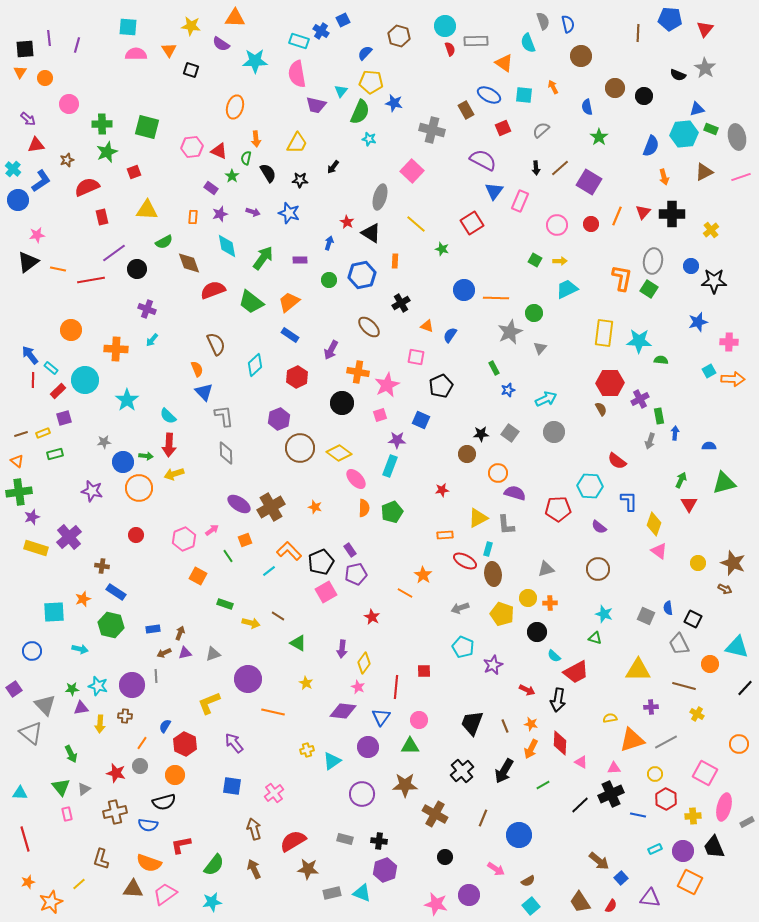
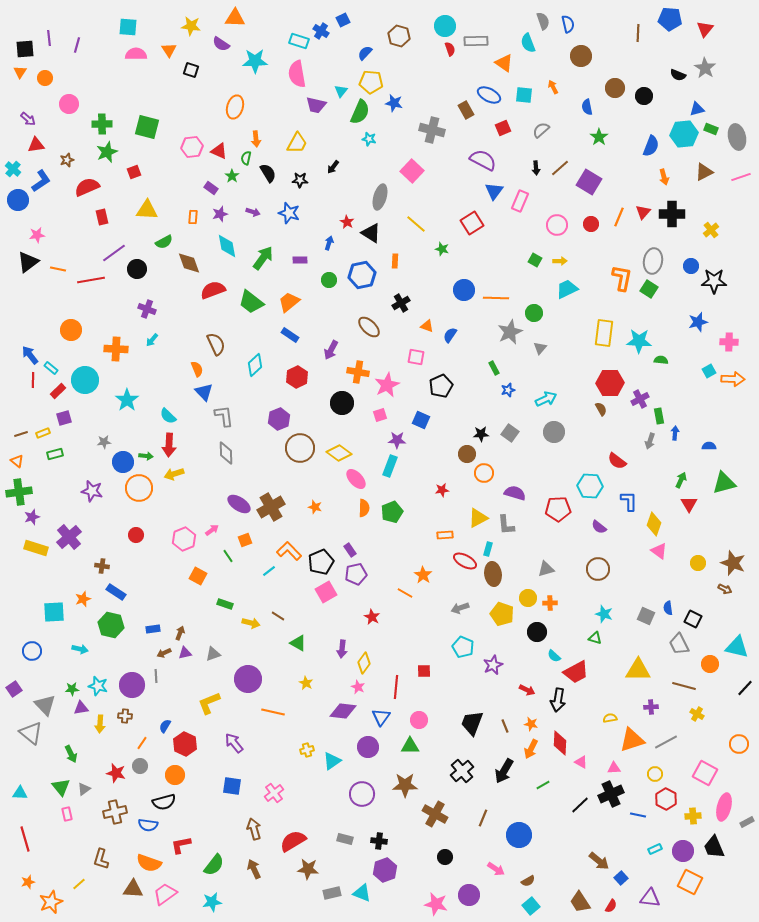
orange line at (617, 216): moved 2 px right, 1 px down
orange circle at (498, 473): moved 14 px left
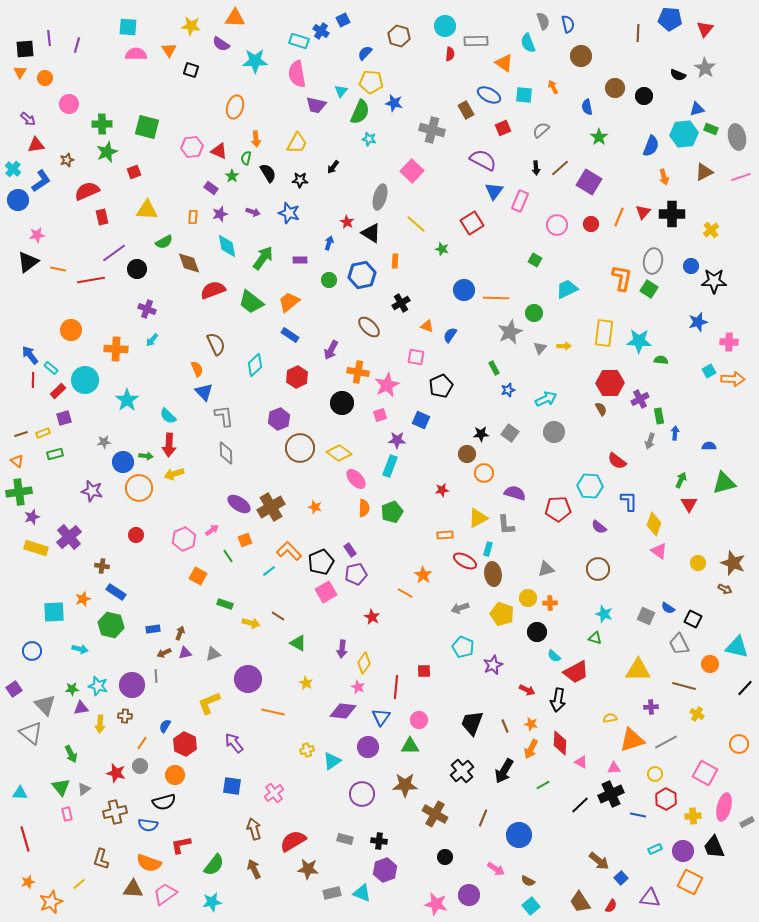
red semicircle at (450, 49): moved 5 px down; rotated 24 degrees clockwise
red semicircle at (87, 187): moved 4 px down
yellow arrow at (560, 261): moved 4 px right, 85 px down
blue semicircle at (668, 608): rotated 48 degrees counterclockwise
brown semicircle at (528, 881): rotated 56 degrees clockwise
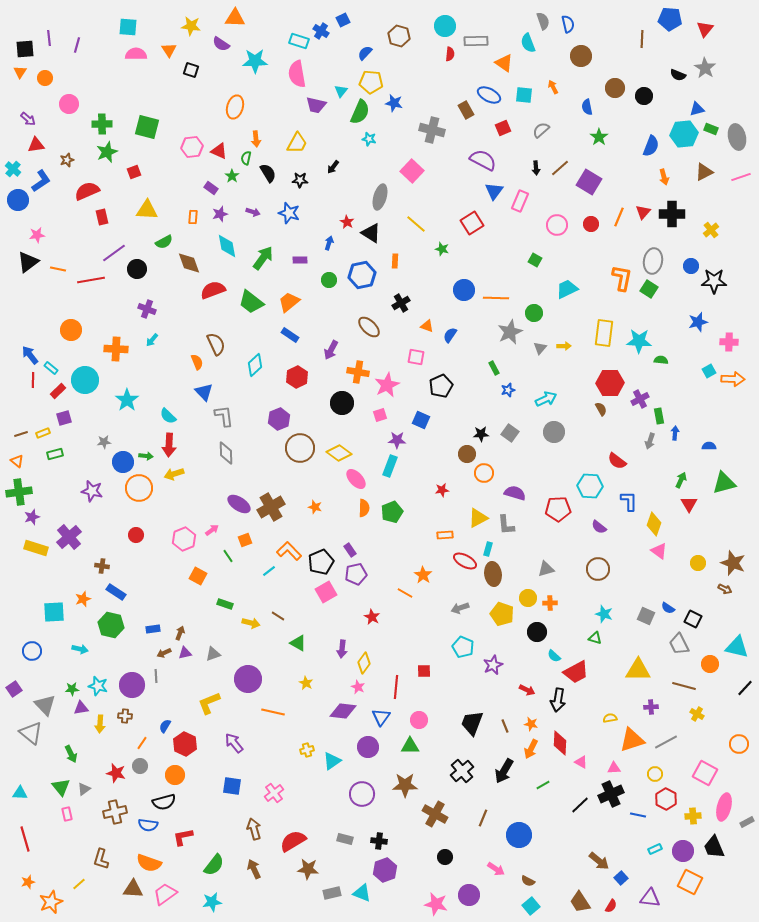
brown line at (638, 33): moved 4 px right, 6 px down
orange semicircle at (197, 369): moved 7 px up
red L-shape at (181, 845): moved 2 px right, 8 px up
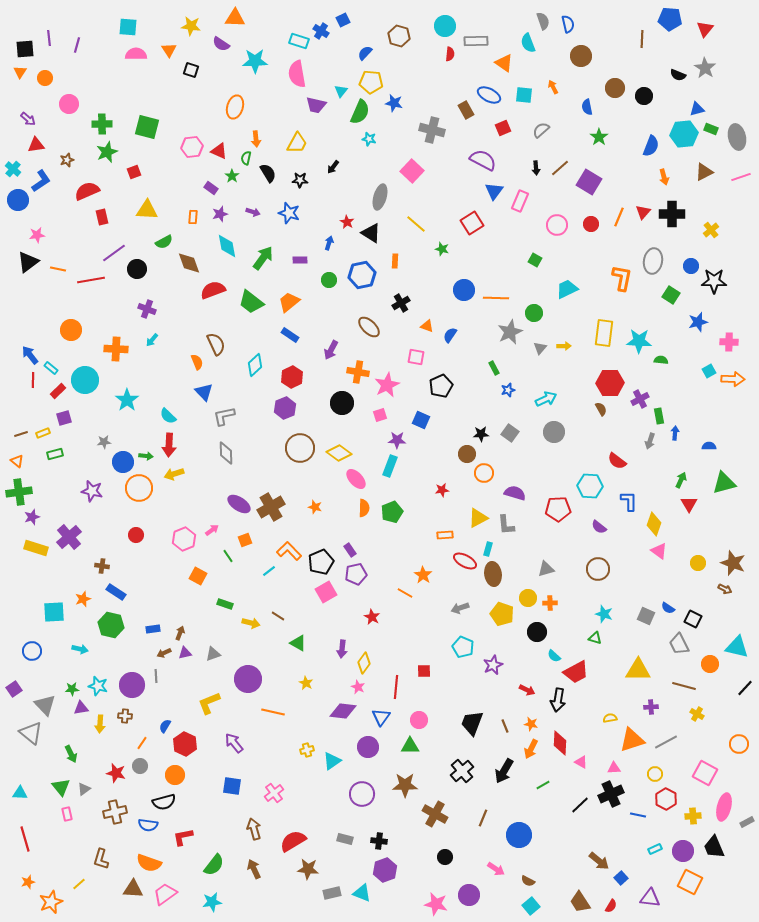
green square at (649, 289): moved 22 px right, 6 px down
red hexagon at (297, 377): moved 5 px left
gray L-shape at (224, 416): rotated 95 degrees counterclockwise
purple hexagon at (279, 419): moved 6 px right, 11 px up
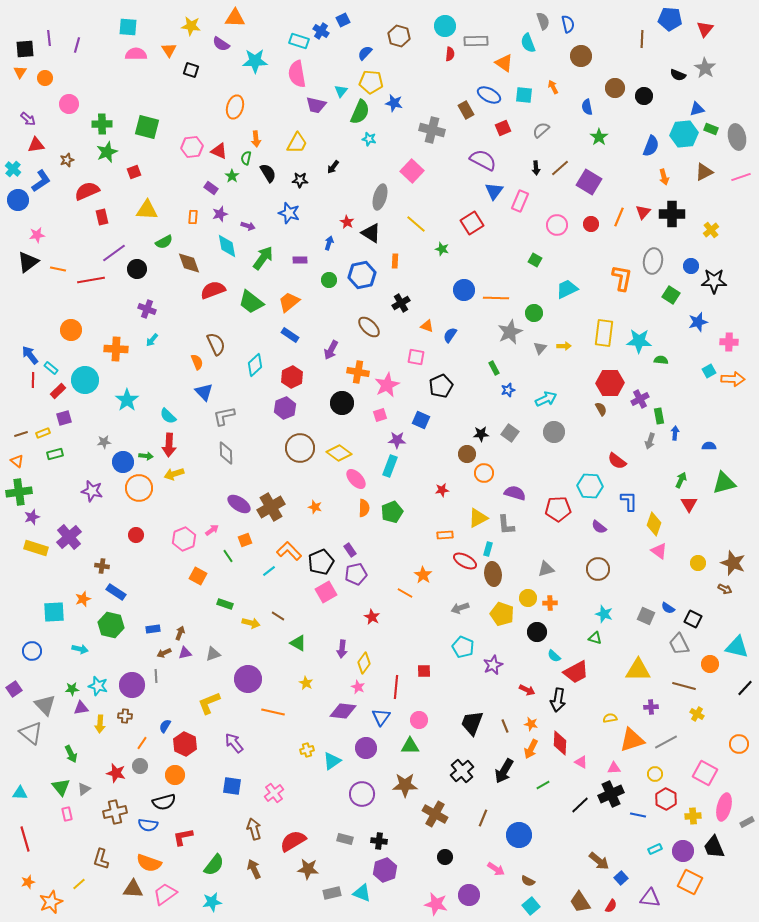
purple arrow at (253, 212): moved 5 px left, 14 px down
purple circle at (368, 747): moved 2 px left, 1 px down
